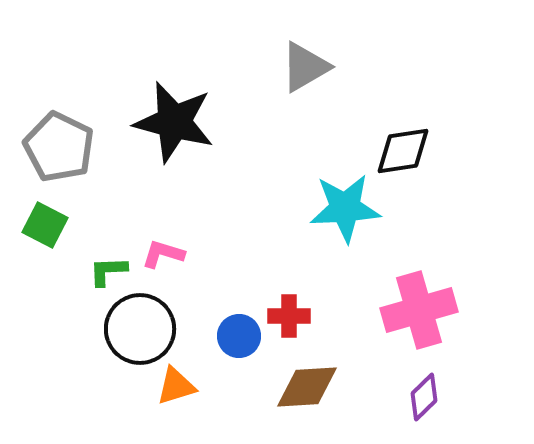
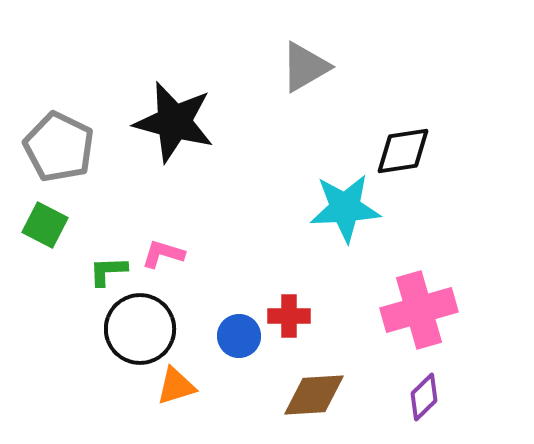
brown diamond: moved 7 px right, 8 px down
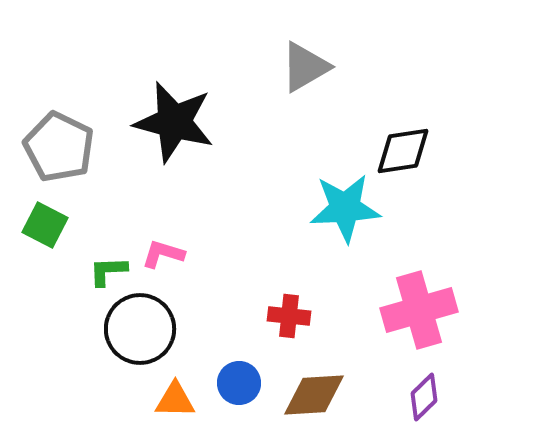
red cross: rotated 6 degrees clockwise
blue circle: moved 47 px down
orange triangle: moved 1 px left, 14 px down; rotated 18 degrees clockwise
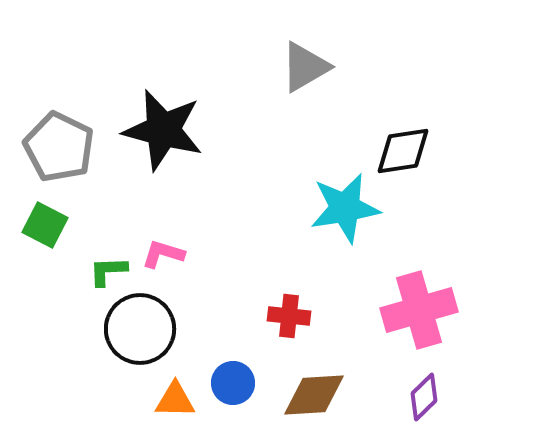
black star: moved 11 px left, 8 px down
cyan star: rotated 6 degrees counterclockwise
blue circle: moved 6 px left
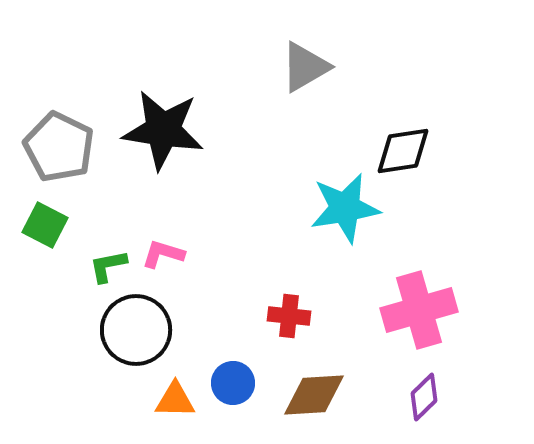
black star: rotated 6 degrees counterclockwise
green L-shape: moved 5 px up; rotated 9 degrees counterclockwise
black circle: moved 4 px left, 1 px down
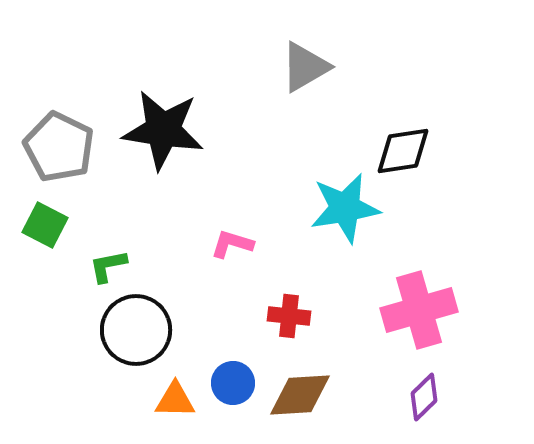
pink L-shape: moved 69 px right, 10 px up
brown diamond: moved 14 px left
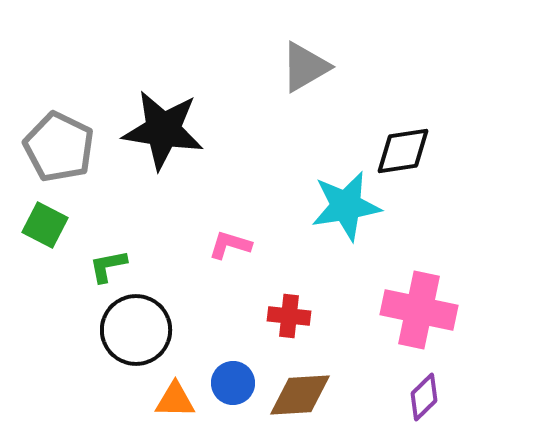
cyan star: moved 1 px right, 2 px up
pink L-shape: moved 2 px left, 1 px down
pink cross: rotated 28 degrees clockwise
